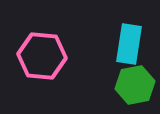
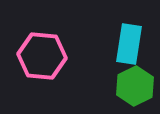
green hexagon: moved 1 px down; rotated 15 degrees counterclockwise
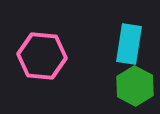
green hexagon: rotated 6 degrees counterclockwise
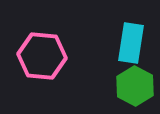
cyan rectangle: moved 2 px right, 1 px up
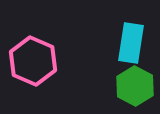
pink hexagon: moved 9 px left, 5 px down; rotated 18 degrees clockwise
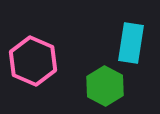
green hexagon: moved 30 px left
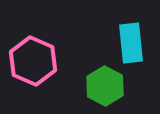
cyan rectangle: rotated 15 degrees counterclockwise
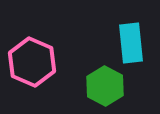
pink hexagon: moved 1 px left, 1 px down
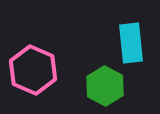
pink hexagon: moved 1 px right, 8 px down
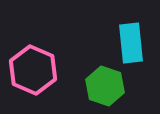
green hexagon: rotated 9 degrees counterclockwise
